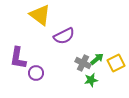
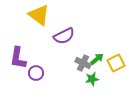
yellow triangle: moved 1 px left
green star: moved 1 px right, 1 px up
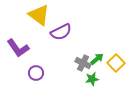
purple semicircle: moved 3 px left, 4 px up
purple L-shape: moved 10 px up; rotated 45 degrees counterclockwise
yellow square: rotated 18 degrees counterclockwise
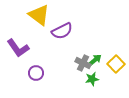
purple semicircle: moved 1 px right, 1 px up
green arrow: moved 2 px left, 1 px down
yellow square: moved 1 px down
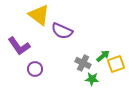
purple semicircle: rotated 50 degrees clockwise
purple L-shape: moved 1 px right, 2 px up
green arrow: moved 8 px right, 4 px up
yellow square: rotated 24 degrees clockwise
purple circle: moved 1 px left, 4 px up
green star: rotated 16 degrees clockwise
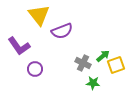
yellow triangle: rotated 15 degrees clockwise
purple semicircle: rotated 45 degrees counterclockwise
yellow square: moved 1 px down
green star: moved 1 px right, 4 px down
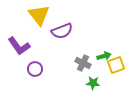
green arrow: moved 1 px right; rotated 24 degrees clockwise
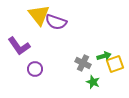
purple semicircle: moved 6 px left, 9 px up; rotated 40 degrees clockwise
yellow square: moved 1 px left, 1 px up
green star: moved 1 px up; rotated 16 degrees clockwise
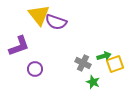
purple L-shape: rotated 75 degrees counterclockwise
